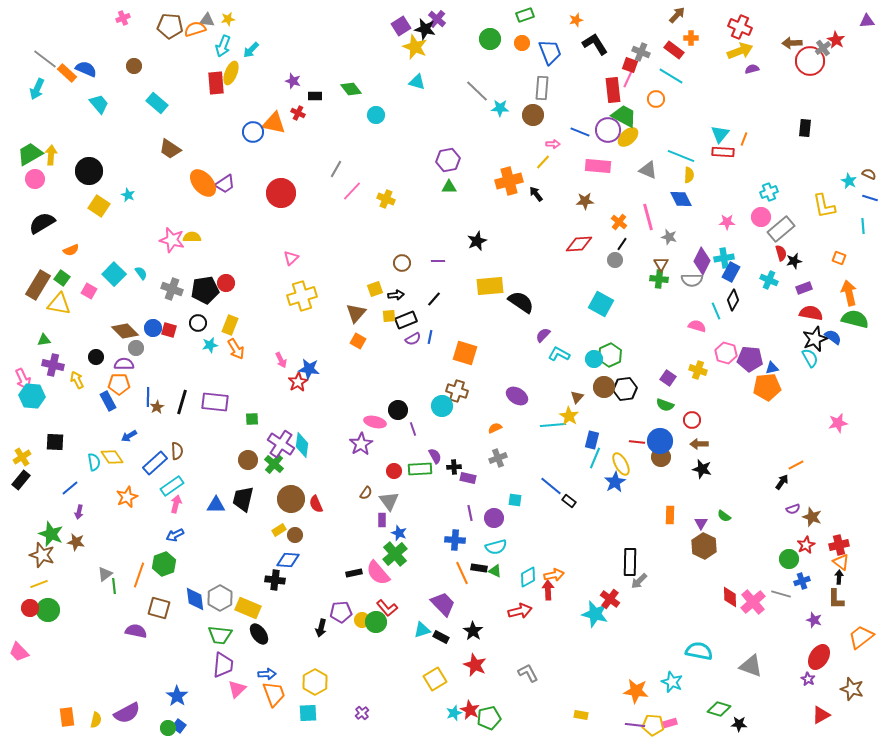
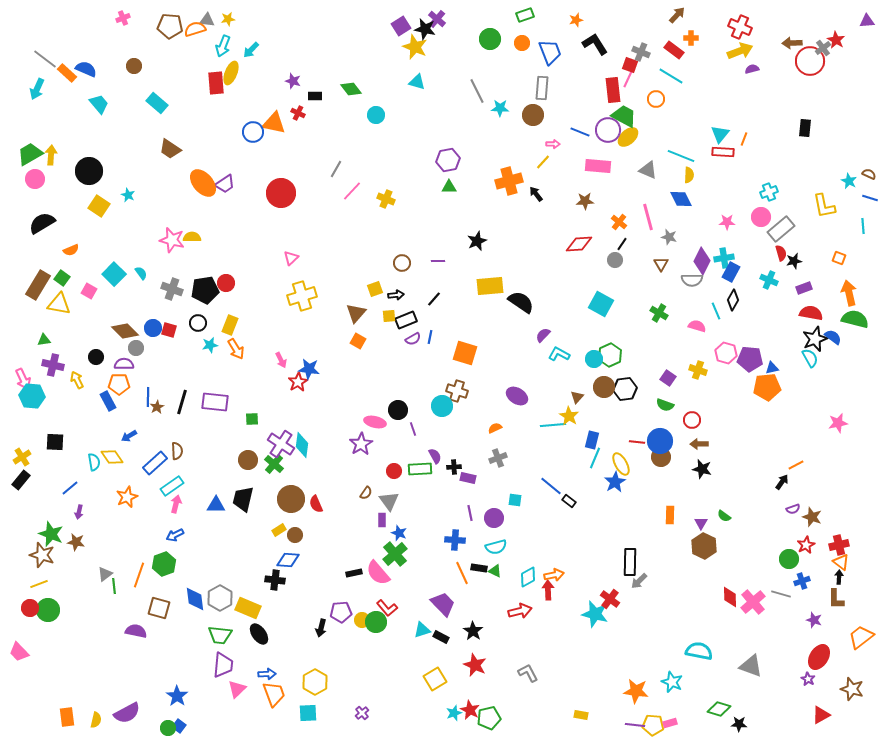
gray line at (477, 91): rotated 20 degrees clockwise
green cross at (659, 279): moved 34 px down; rotated 24 degrees clockwise
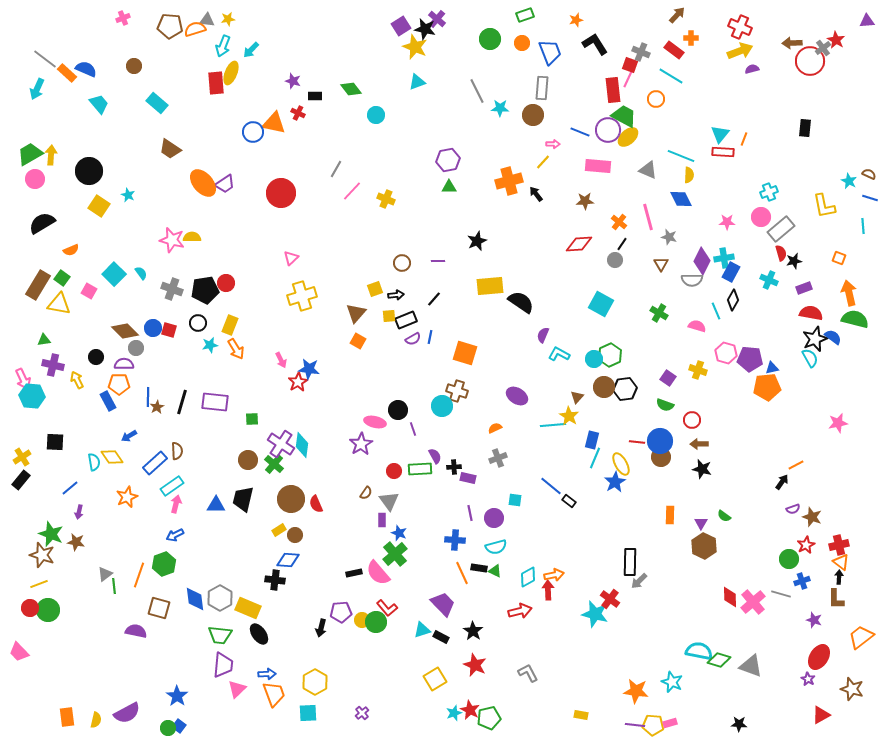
cyan triangle at (417, 82): rotated 36 degrees counterclockwise
purple semicircle at (543, 335): rotated 21 degrees counterclockwise
green diamond at (719, 709): moved 49 px up
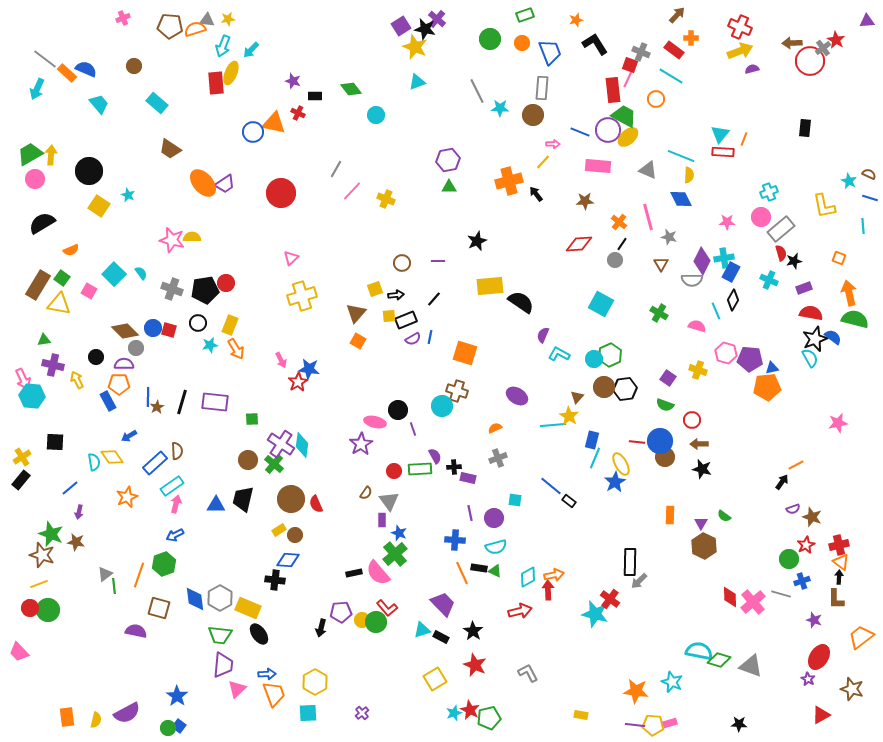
brown circle at (661, 457): moved 4 px right
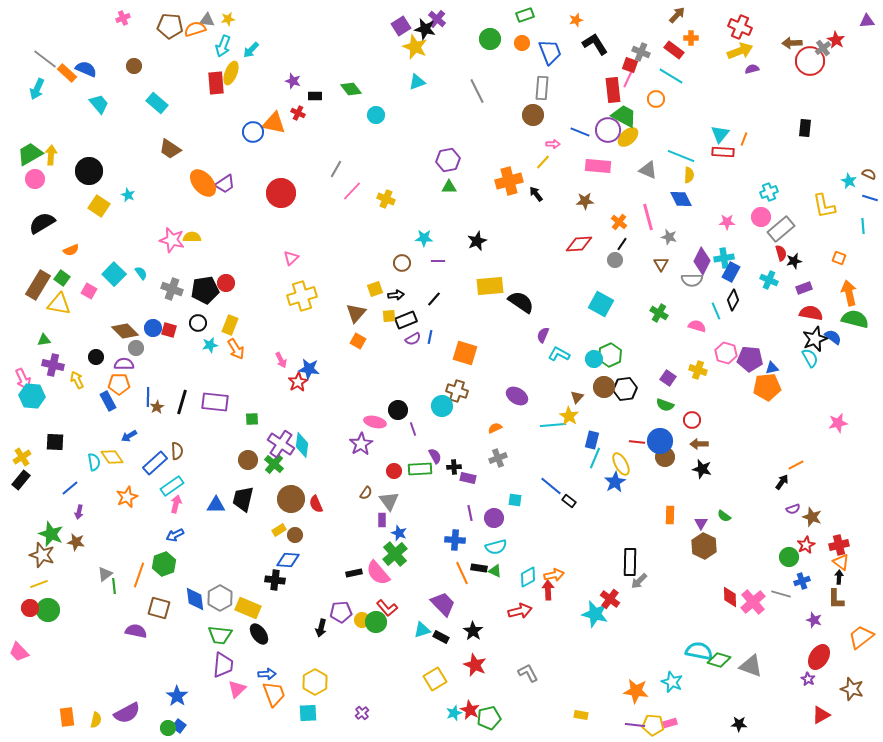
cyan star at (500, 108): moved 76 px left, 130 px down
green circle at (789, 559): moved 2 px up
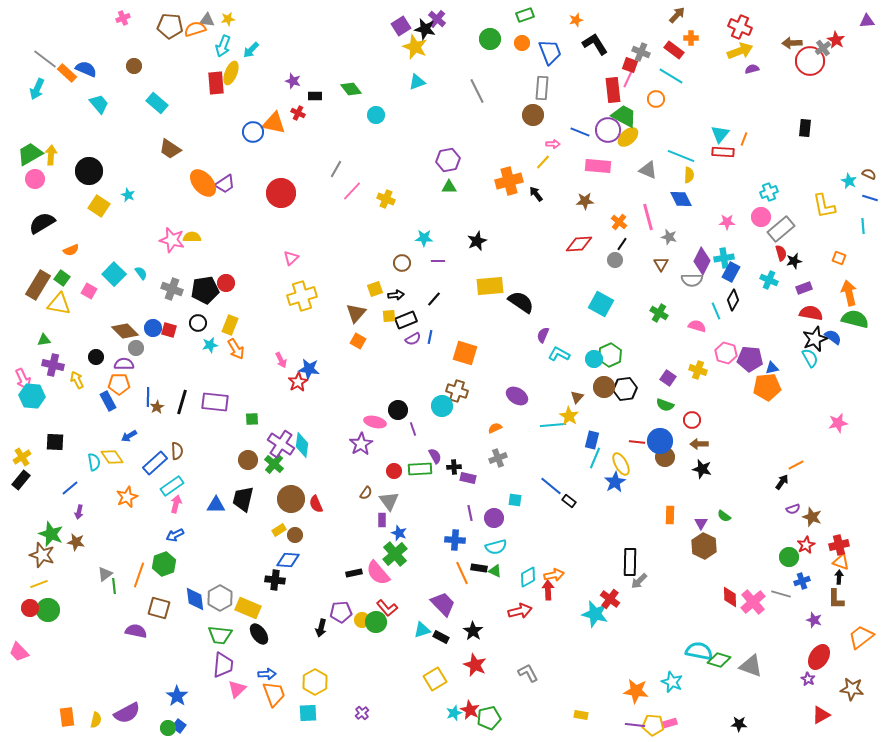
orange triangle at (841, 562): rotated 18 degrees counterclockwise
brown star at (852, 689): rotated 10 degrees counterclockwise
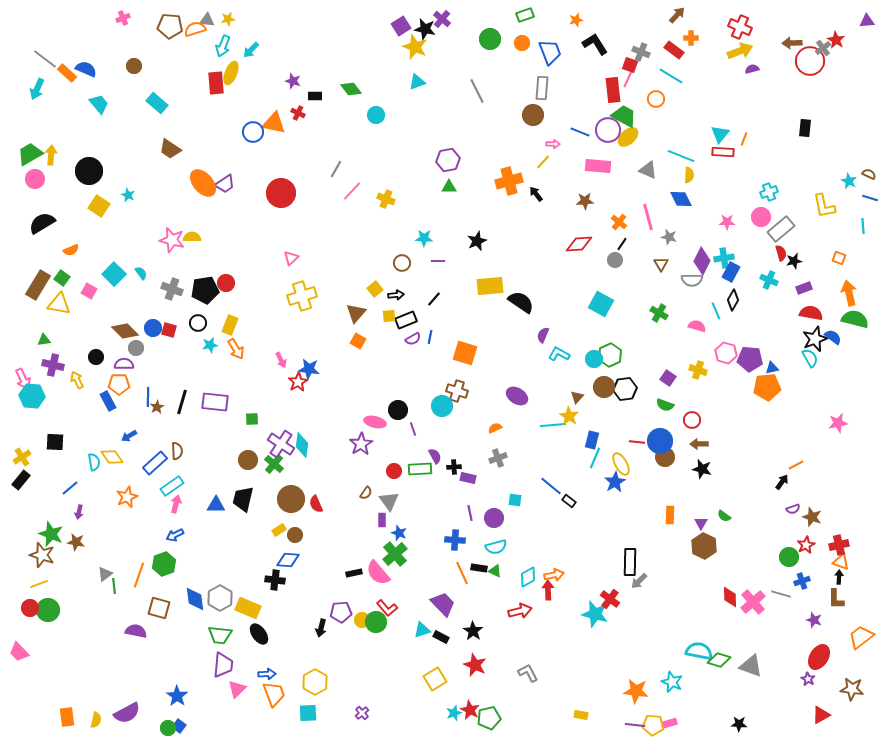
purple cross at (437, 19): moved 5 px right
yellow square at (375, 289): rotated 21 degrees counterclockwise
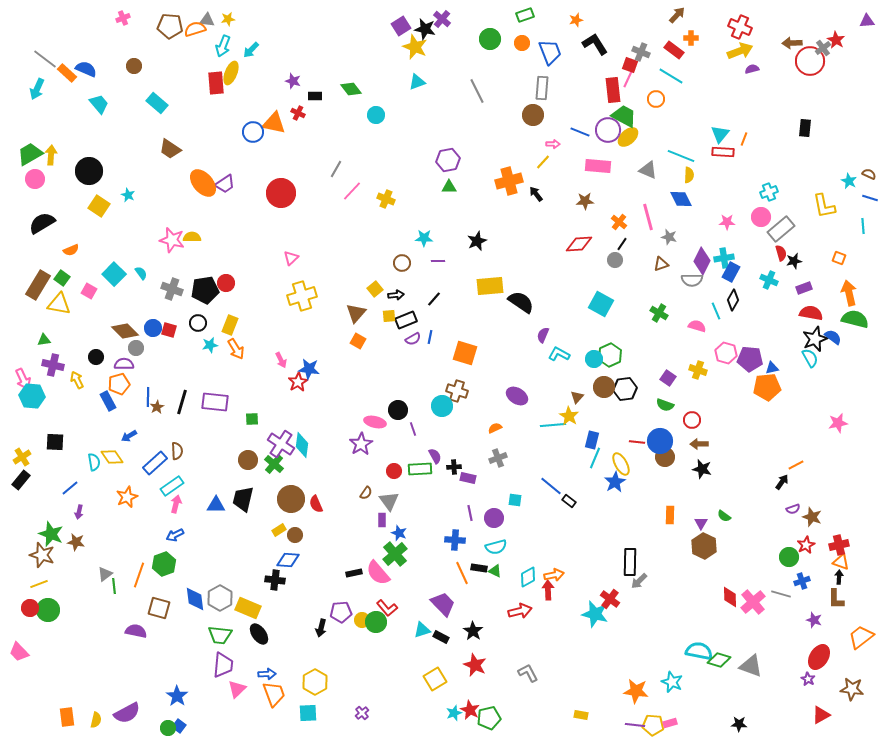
brown triangle at (661, 264): rotated 42 degrees clockwise
orange pentagon at (119, 384): rotated 15 degrees counterclockwise
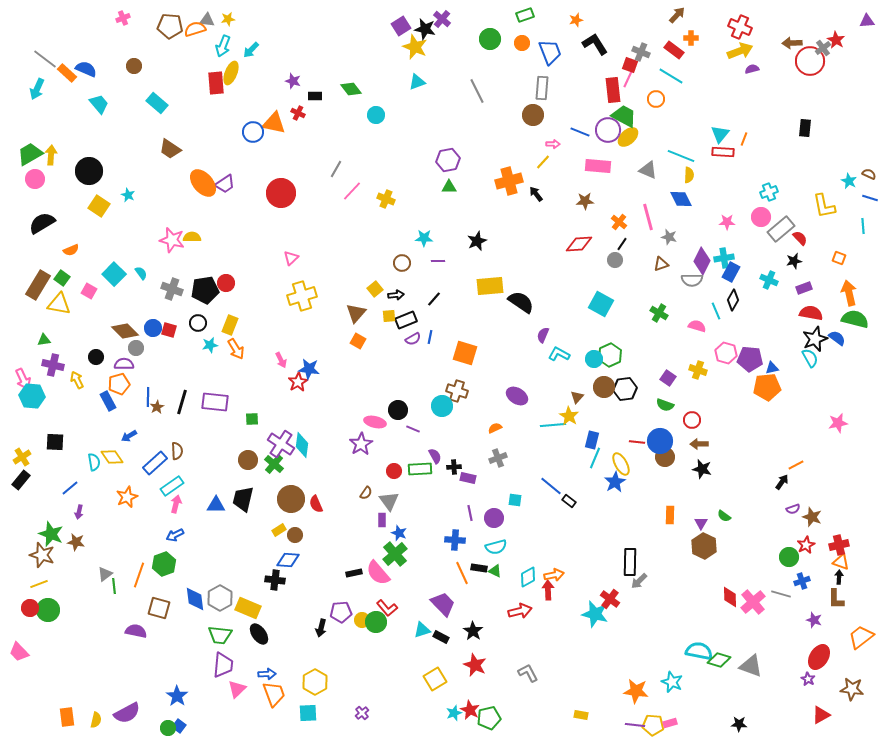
red semicircle at (781, 253): moved 19 px right, 15 px up; rotated 28 degrees counterclockwise
blue semicircle at (833, 337): moved 4 px right, 1 px down
purple line at (413, 429): rotated 48 degrees counterclockwise
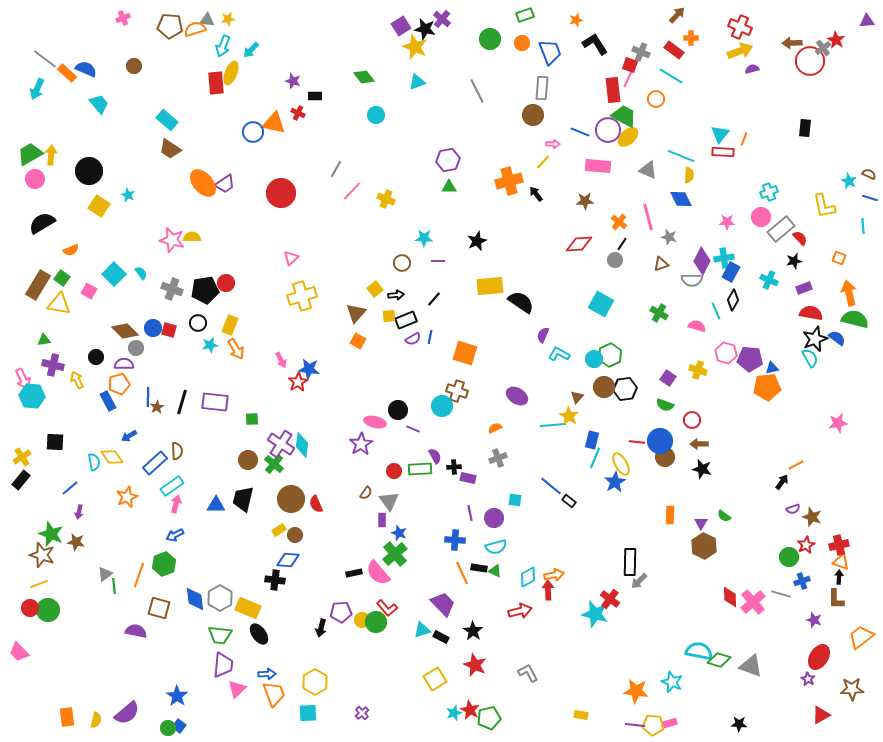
green diamond at (351, 89): moved 13 px right, 12 px up
cyan rectangle at (157, 103): moved 10 px right, 17 px down
brown star at (852, 689): rotated 10 degrees counterclockwise
purple semicircle at (127, 713): rotated 12 degrees counterclockwise
